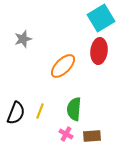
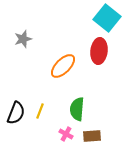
cyan square: moved 6 px right; rotated 20 degrees counterclockwise
green semicircle: moved 3 px right
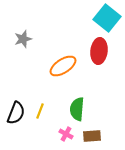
orange ellipse: rotated 12 degrees clockwise
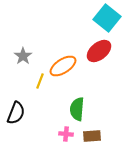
gray star: moved 17 px down; rotated 18 degrees counterclockwise
red ellipse: rotated 45 degrees clockwise
yellow line: moved 30 px up
pink cross: rotated 24 degrees counterclockwise
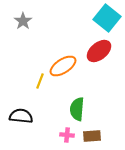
gray star: moved 35 px up
black semicircle: moved 5 px right, 3 px down; rotated 105 degrees counterclockwise
pink cross: moved 1 px right, 1 px down
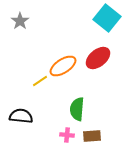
gray star: moved 3 px left
red ellipse: moved 1 px left, 7 px down
yellow line: rotated 35 degrees clockwise
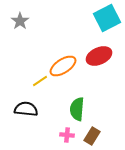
cyan square: rotated 24 degrees clockwise
red ellipse: moved 1 px right, 2 px up; rotated 15 degrees clockwise
black semicircle: moved 5 px right, 7 px up
brown rectangle: rotated 54 degrees counterclockwise
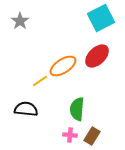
cyan square: moved 6 px left
red ellipse: moved 2 px left; rotated 20 degrees counterclockwise
pink cross: moved 3 px right
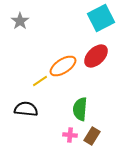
red ellipse: moved 1 px left
green semicircle: moved 3 px right
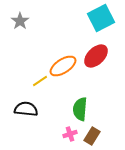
pink cross: moved 1 px up; rotated 24 degrees counterclockwise
